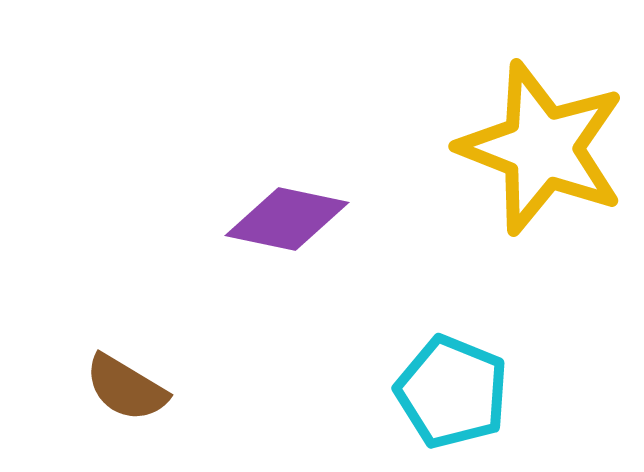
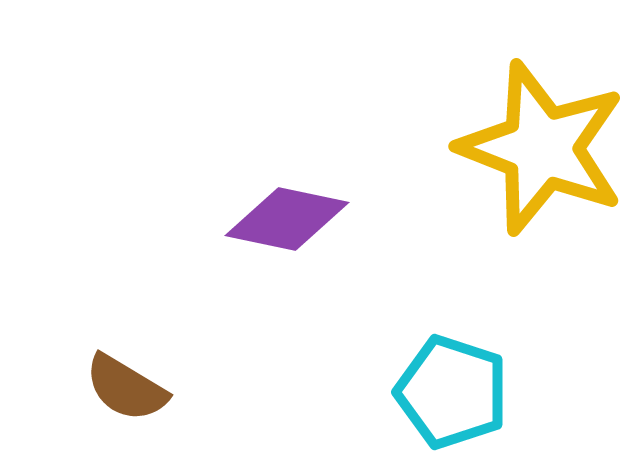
cyan pentagon: rotated 4 degrees counterclockwise
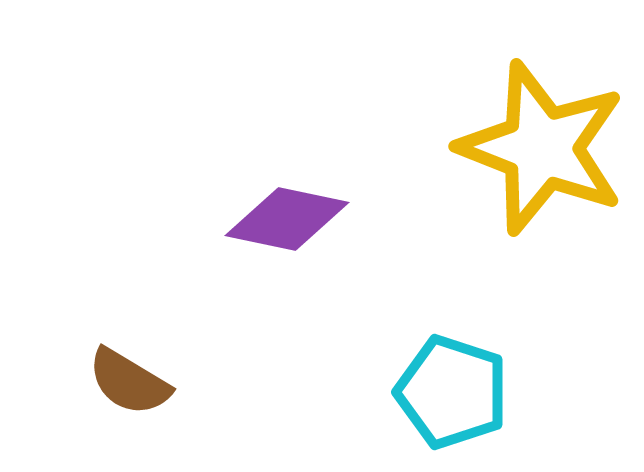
brown semicircle: moved 3 px right, 6 px up
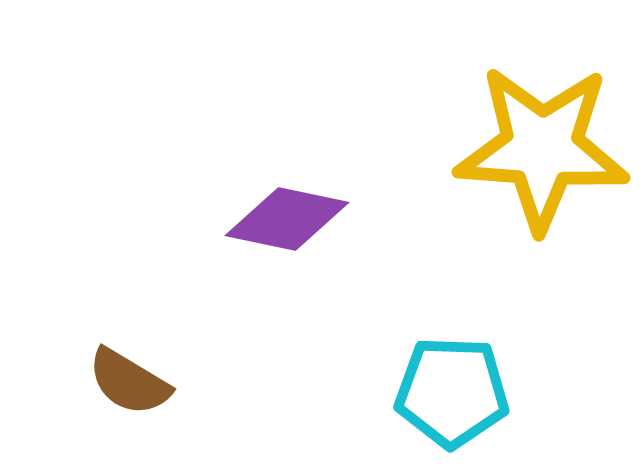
yellow star: rotated 17 degrees counterclockwise
cyan pentagon: rotated 16 degrees counterclockwise
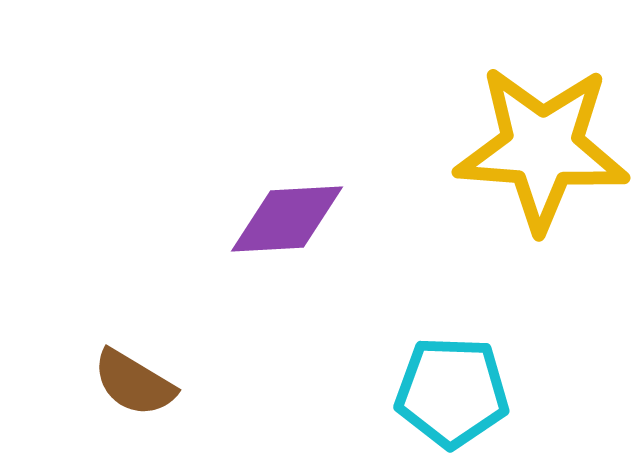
purple diamond: rotated 15 degrees counterclockwise
brown semicircle: moved 5 px right, 1 px down
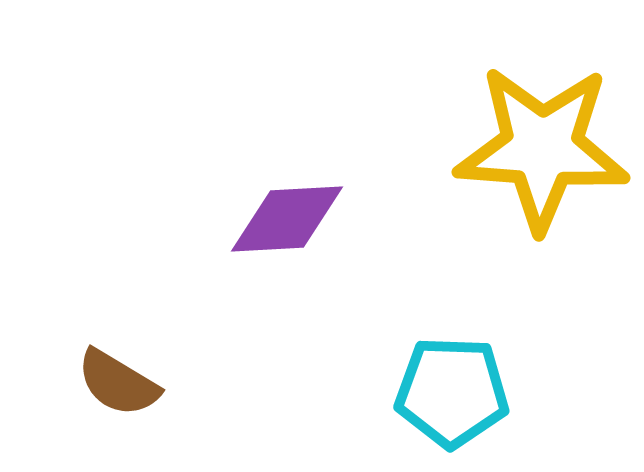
brown semicircle: moved 16 px left
